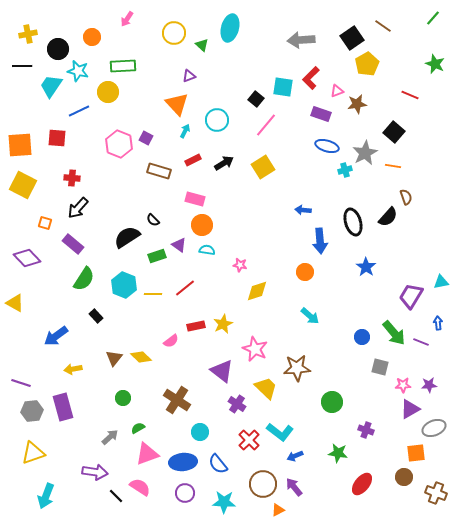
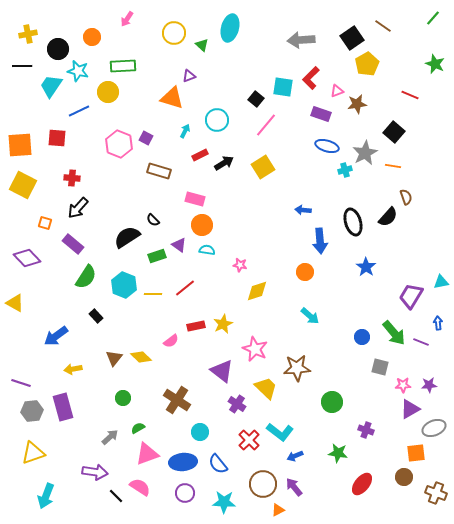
orange triangle at (177, 104): moved 5 px left, 6 px up; rotated 30 degrees counterclockwise
red rectangle at (193, 160): moved 7 px right, 5 px up
green semicircle at (84, 279): moved 2 px right, 2 px up
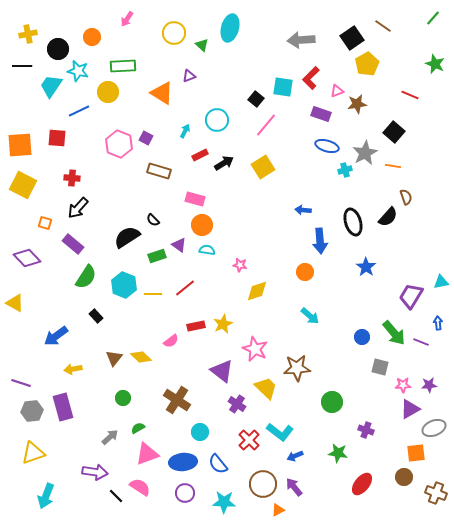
orange triangle at (172, 98): moved 10 px left, 5 px up; rotated 15 degrees clockwise
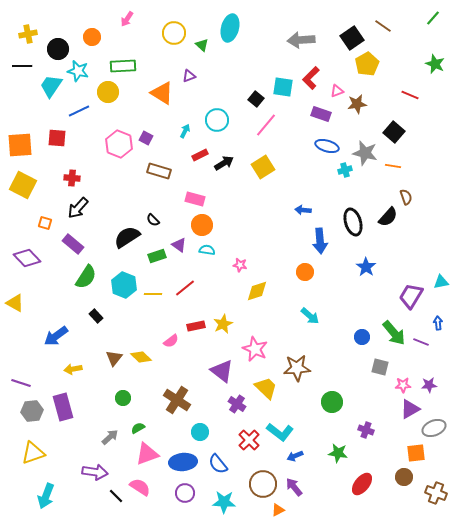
gray star at (365, 153): rotated 30 degrees counterclockwise
